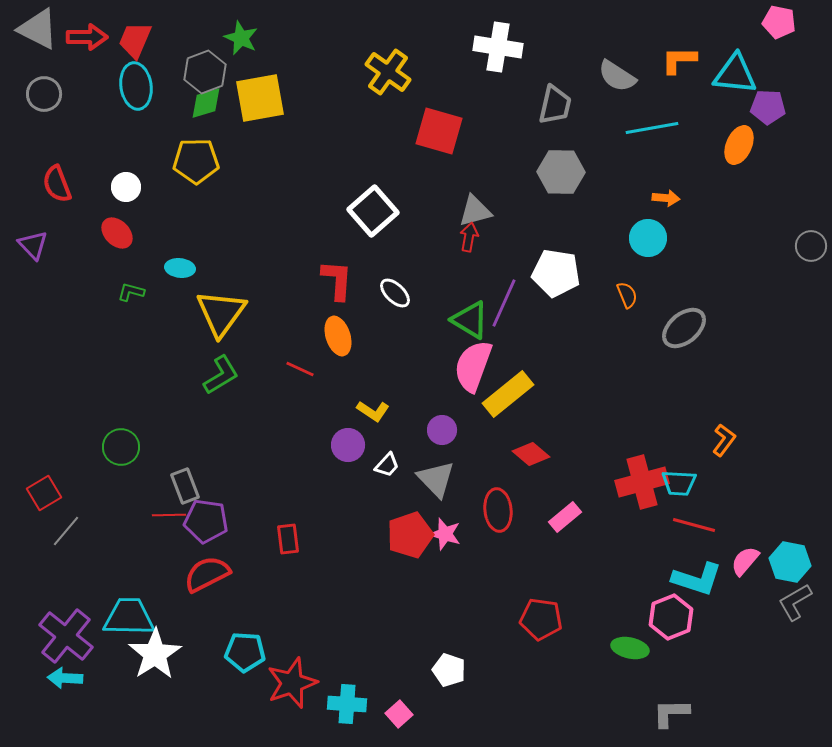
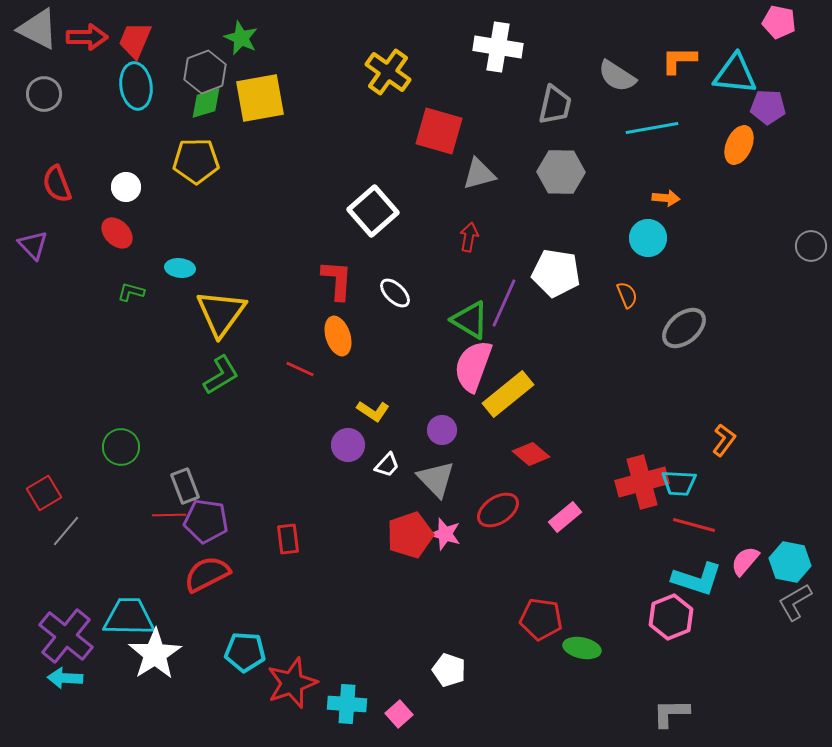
gray triangle at (475, 211): moved 4 px right, 37 px up
red ellipse at (498, 510): rotated 63 degrees clockwise
green ellipse at (630, 648): moved 48 px left
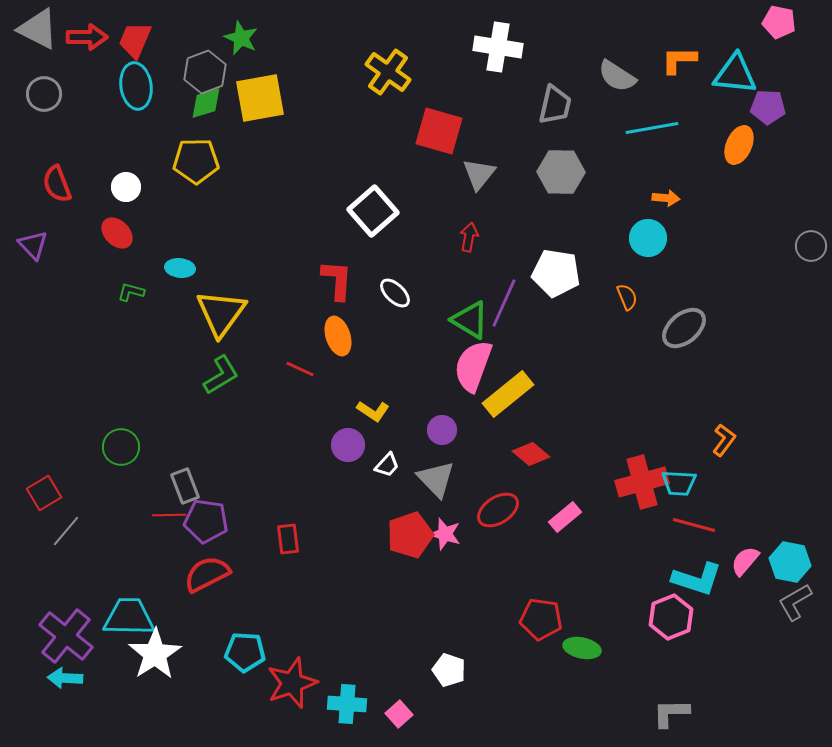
gray triangle at (479, 174): rotated 36 degrees counterclockwise
orange semicircle at (627, 295): moved 2 px down
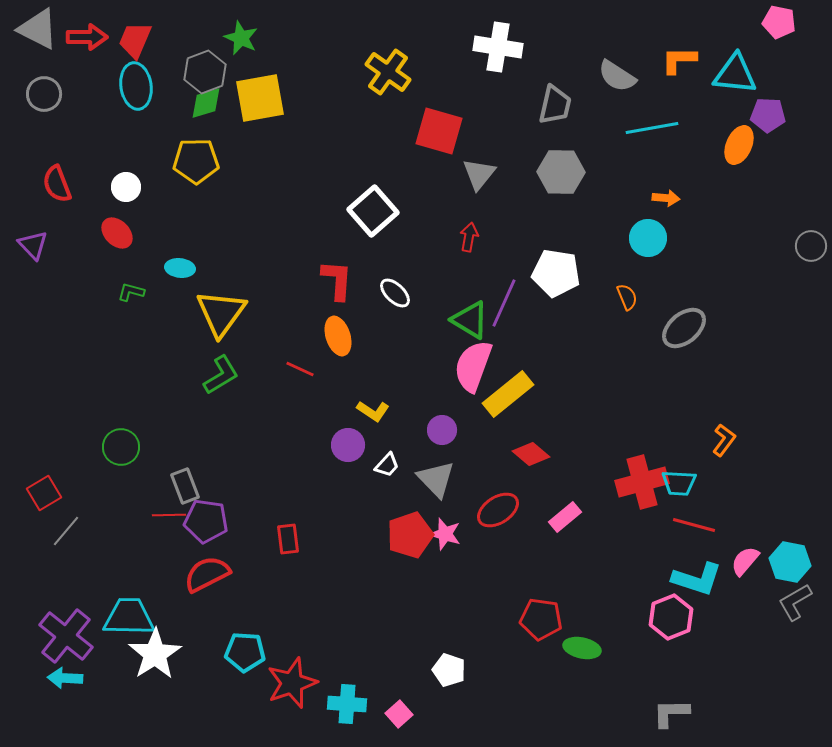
purple pentagon at (768, 107): moved 8 px down
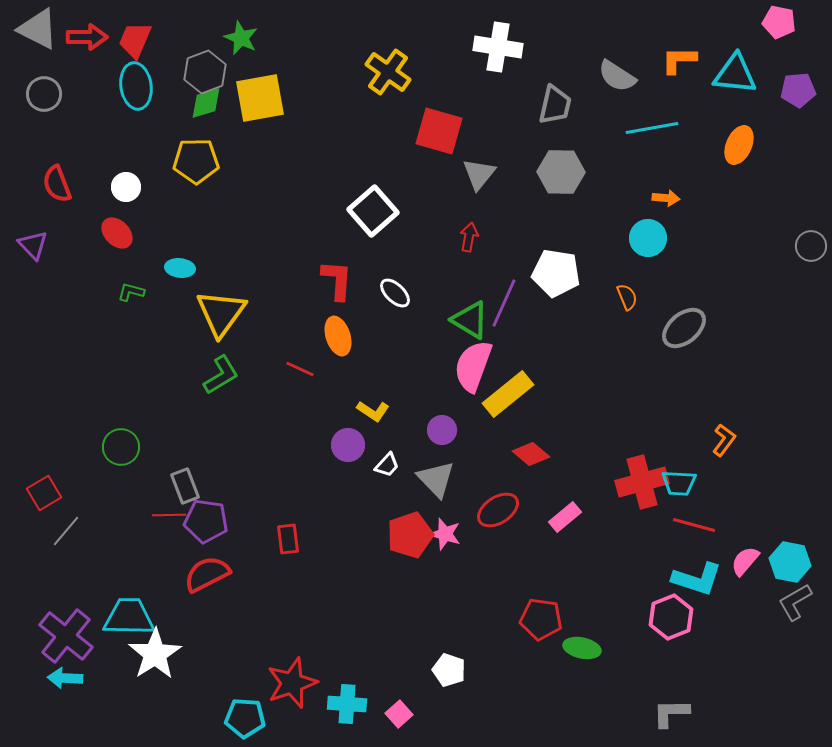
purple pentagon at (768, 115): moved 30 px right, 25 px up; rotated 8 degrees counterclockwise
cyan pentagon at (245, 652): moved 66 px down
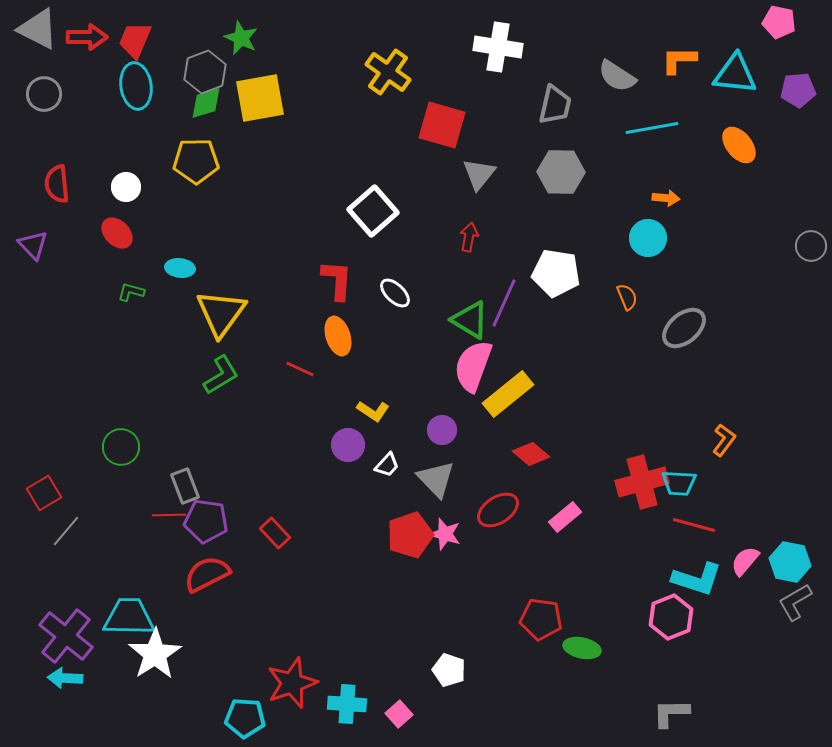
red square at (439, 131): moved 3 px right, 6 px up
orange ellipse at (739, 145): rotated 63 degrees counterclockwise
red semicircle at (57, 184): rotated 15 degrees clockwise
red rectangle at (288, 539): moved 13 px left, 6 px up; rotated 36 degrees counterclockwise
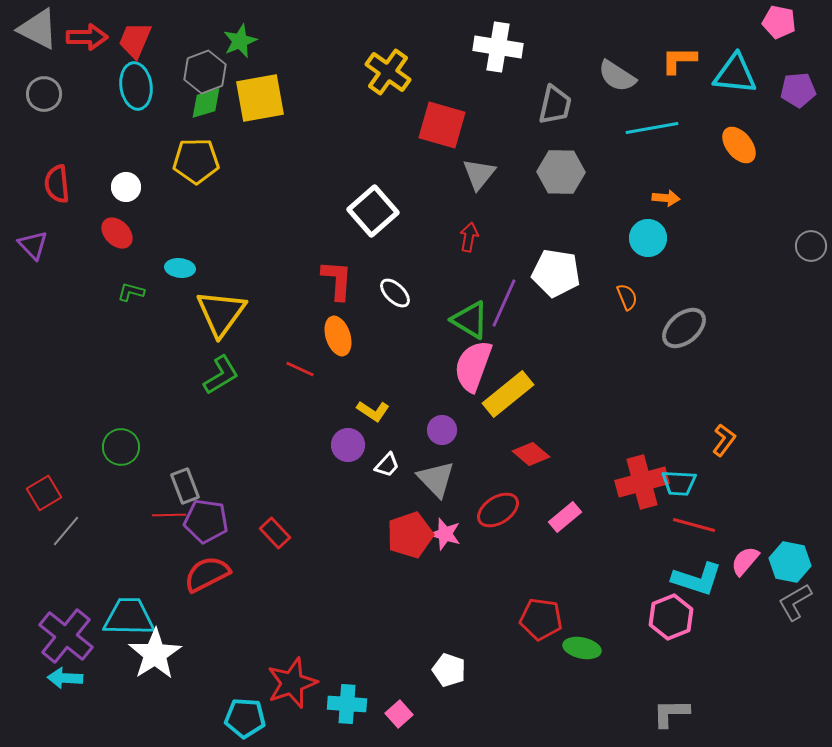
green star at (241, 38): moved 1 px left, 3 px down; rotated 24 degrees clockwise
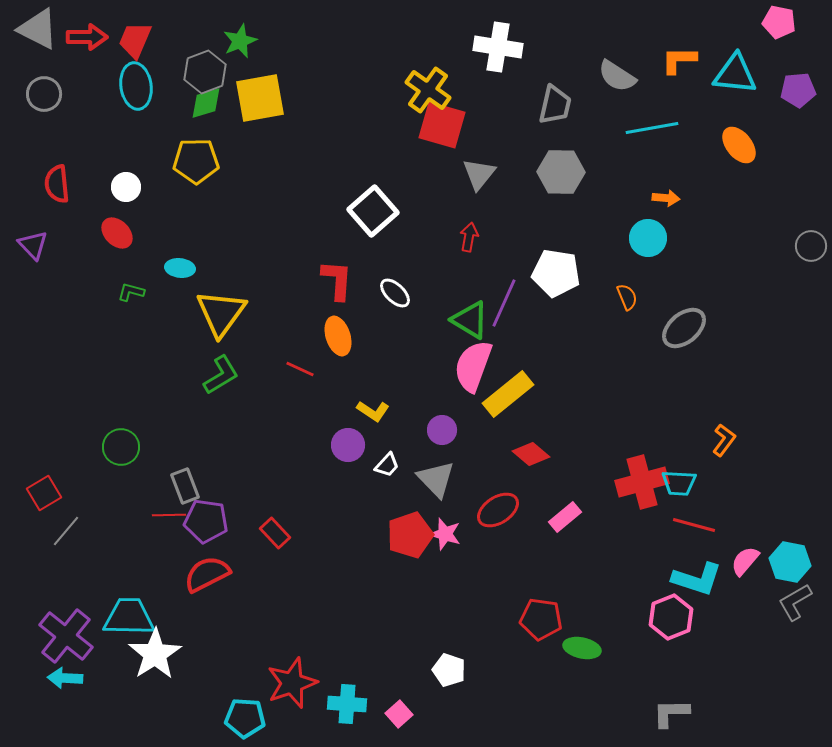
yellow cross at (388, 72): moved 40 px right, 18 px down
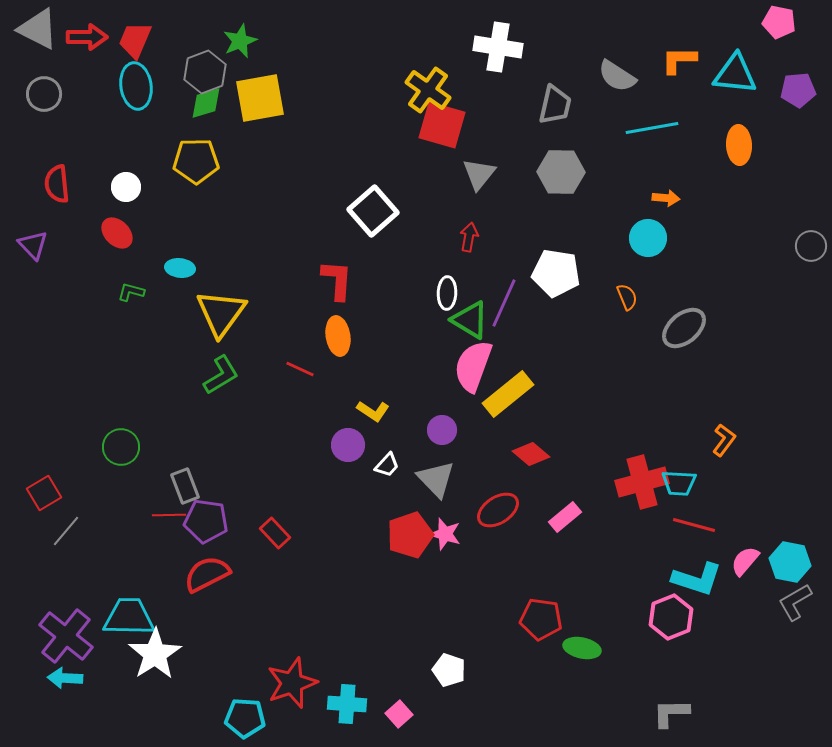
orange ellipse at (739, 145): rotated 36 degrees clockwise
white ellipse at (395, 293): moved 52 px right; rotated 48 degrees clockwise
orange ellipse at (338, 336): rotated 9 degrees clockwise
